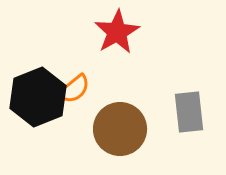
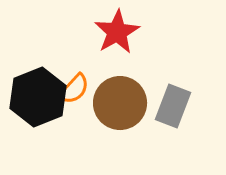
orange semicircle: rotated 8 degrees counterclockwise
gray rectangle: moved 16 px left, 6 px up; rotated 27 degrees clockwise
brown circle: moved 26 px up
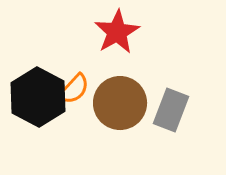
black hexagon: rotated 10 degrees counterclockwise
gray rectangle: moved 2 px left, 4 px down
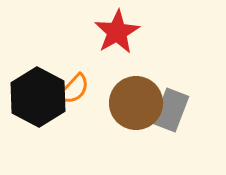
brown circle: moved 16 px right
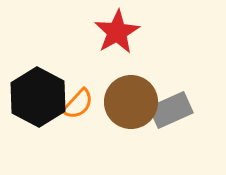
orange semicircle: moved 4 px right, 15 px down
brown circle: moved 5 px left, 1 px up
gray rectangle: rotated 45 degrees clockwise
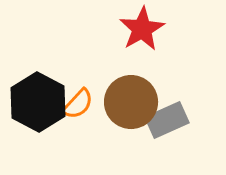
red star: moved 25 px right, 3 px up
black hexagon: moved 5 px down
gray rectangle: moved 4 px left, 10 px down
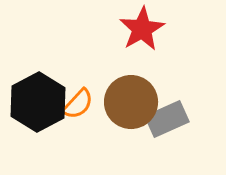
black hexagon: rotated 4 degrees clockwise
gray rectangle: moved 1 px up
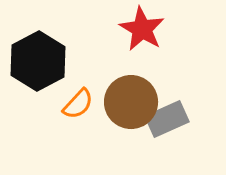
red star: rotated 12 degrees counterclockwise
black hexagon: moved 41 px up
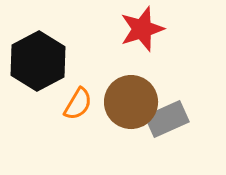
red star: rotated 24 degrees clockwise
orange semicircle: rotated 12 degrees counterclockwise
